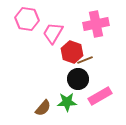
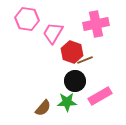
black circle: moved 3 px left, 2 px down
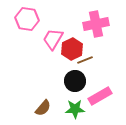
pink trapezoid: moved 6 px down
red hexagon: moved 3 px up; rotated 15 degrees clockwise
green star: moved 8 px right, 7 px down
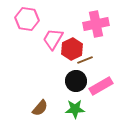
black circle: moved 1 px right
pink rectangle: moved 1 px right, 10 px up
brown semicircle: moved 3 px left
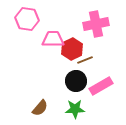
pink trapezoid: rotated 60 degrees clockwise
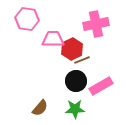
brown line: moved 3 px left
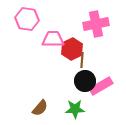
brown line: rotated 63 degrees counterclockwise
black circle: moved 9 px right
